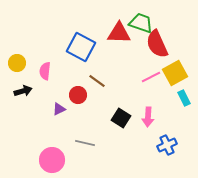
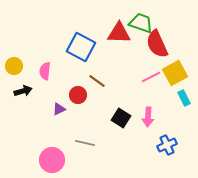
yellow circle: moved 3 px left, 3 px down
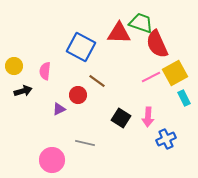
blue cross: moved 1 px left, 6 px up
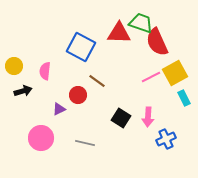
red semicircle: moved 2 px up
pink circle: moved 11 px left, 22 px up
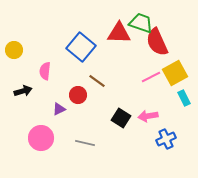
blue square: rotated 12 degrees clockwise
yellow circle: moved 16 px up
pink arrow: moved 1 px up; rotated 78 degrees clockwise
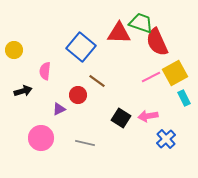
blue cross: rotated 18 degrees counterclockwise
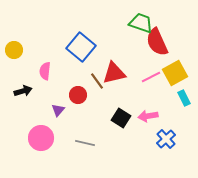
red triangle: moved 5 px left, 40 px down; rotated 15 degrees counterclockwise
brown line: rotated 18 degrees clockwise
purple triangle: moved 1 px left, 1 px down; rotated 24 degrees counterclockwise
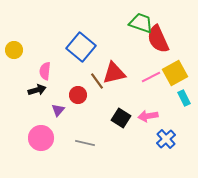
red semicircle: moved 1 px right, 3 px up
black arrow: moved 14 px right, 1 px up
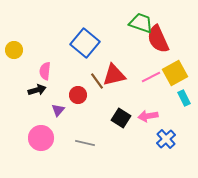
blue square: moved 4 px right, 4 px up
red triangle: moved 2 px down
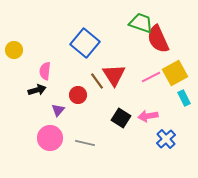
red triangle: rotated 50 degrees counterclockwise
pink circle: moved 9 px right
